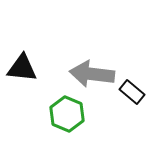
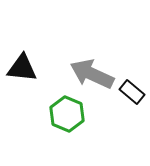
gray arrow: rotated 18 degrees clockwise
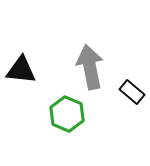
black triangle: moved 1 px left, 2 px down
gray arrow: moved 2 px left, 7 px up; rotated 54 degrees clockwise
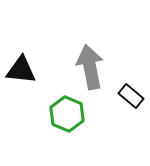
black rectangle: moved 1 px left, 4 px down
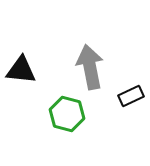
black rectangle: rotated 65 degrees counterclockwise
green hexagon: rotated 8 degrees counterclockwise
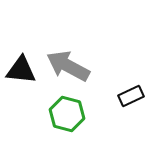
gray arrow: moved 22 px left, 1 px up; rotated 51 degrees counterclockwise
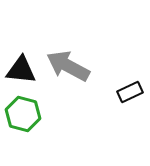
black rectangle: moved 1 px left, 4 px up
green hexagon: moved 44 px left
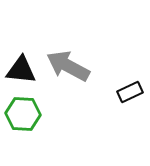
green hexagon: rotated 12 degrees counterclockwise
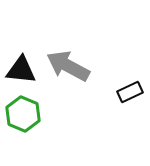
green hexagon: rotated 20 degrees clockwise
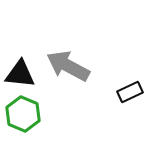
black triangle: moved 1 px left, 4 px down
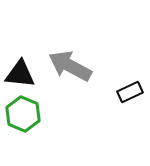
gray arrow: moved 2 px right
